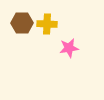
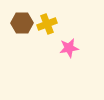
yellow cross: rotated 24 degrees counterclockwise
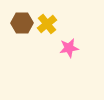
yellow cross: rotated 18 degrees counterclockwise
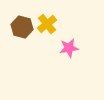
brown hexagon: moved 4 px down; rotated 15 degrees clockwise
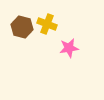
yellow cross: rotated 30 degrees counterclockwise
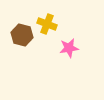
brown hexagon: moved 8 px down
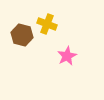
pink star: moved 2 px left, 8 px down; rotated 18 degrees counterclockwise
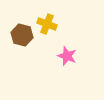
pink star: rotated 24 degrees counterclockwise
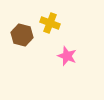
yellow cross: moved 3 px right, 1 px up
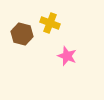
brown hexagon: moved 1 px up
